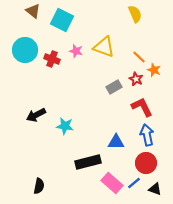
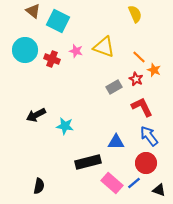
cyan square: moved 4 px left, 1 px down
blue arrow: moved 2 px right, 1 px down; rotated 25 degrees counterclockwise
black triangle: moved 4 px right, 1 px down
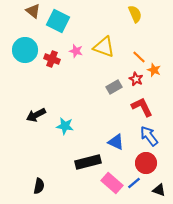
blue triangle: rotated 24 degrees clockwise
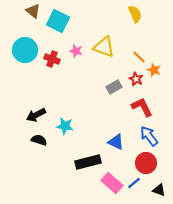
black semicircle: moved 46 px up; rotated 84 degrees counterclockwise
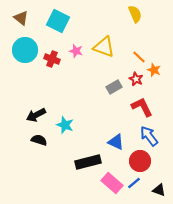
brown triangle: moved 12 px left, 7 px down
cyan star: moved 1 px up; rotated 12 degrees clockwise
red circle: moved 6 px left, 2 px up
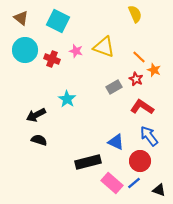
red L-shape: rotated 30 degrees counterclockwise
cyan star: moved 2 px right, 26 px up; rotated 12 degrees clockwise
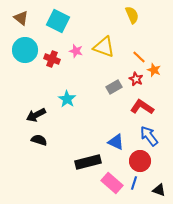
yellow semicircle: moved 3 px left, 1 px down
blue line: rotated 32 degrees counterclockwise
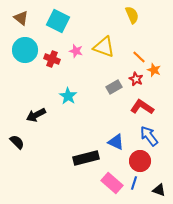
cyan star: moved 1 px right, 3 px up
black semicircle: moved 22 px left, 2 px down; rotated 28 degrees clockwise
black rectangle: moved 2 px left, 4 px up
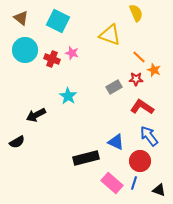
yellow semicircle: moved 4 px right, 2 px up
yellow triangle: moved 6 px right, 12 px up
pink star: moved 4 px left, 2 px down
red star: rotated 24 degrees counterclockwise
black semicircle: rotated 105 degrees clockwise
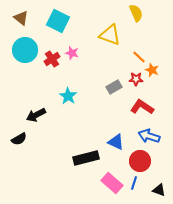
red cross: rotated 35 degrees clockwise
orange star: moved 2 px left
blue arrow: rotated 35 degrees counterclockwise
black semicircle: moved 2 px right, 3 px up
